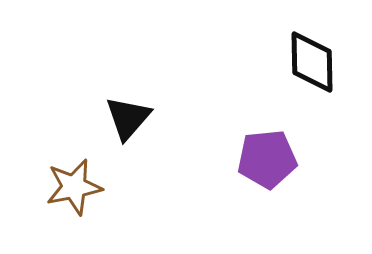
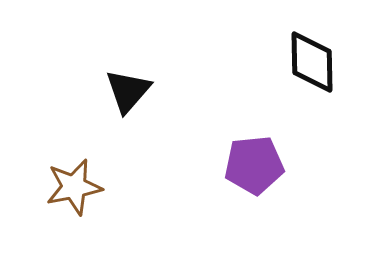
black triangle: moved 27 px up
purple pentagon: moved 13 px left, 6 px down
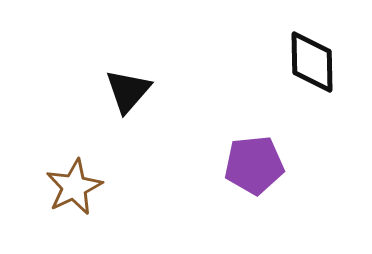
brown star: rotated 14 degrees counterclockwise
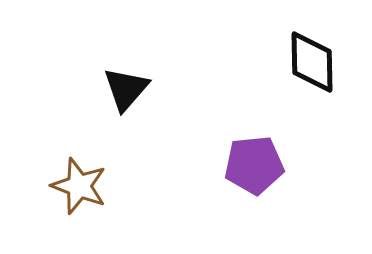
black triangle: moved 2 px left, 2 px up
brown star: moved 5 px right, 1 px up; rotated 26 degrees counterclockwise
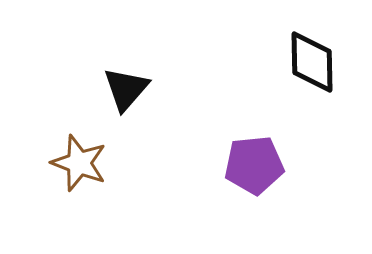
brown star: moved 23 px up
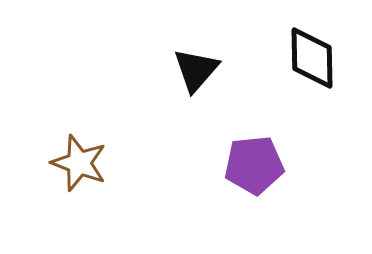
black diamond: moved 4 px up
black triangle: moved 70 px right, 19 px up
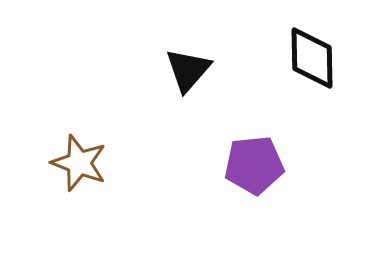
black triangle: moved 8 px left
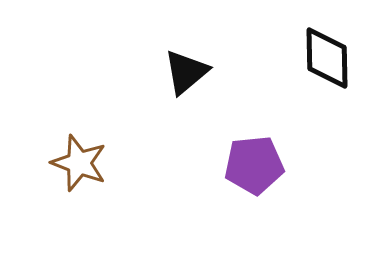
black diamond: moved 15 px right
black triangle: moved 2 px left, 2 px down; rotated 9 degrees clockwise
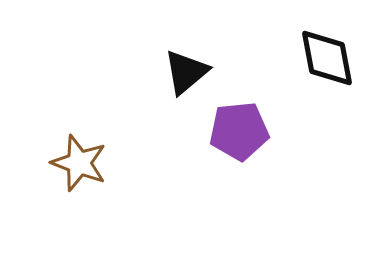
black diamond: rotated 10 degrees counterclockwise
purple pentagon: moved 15 px left, 34 px up
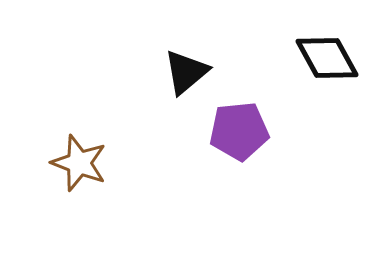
black diamond: rotated 18 degrees counterclockwise
